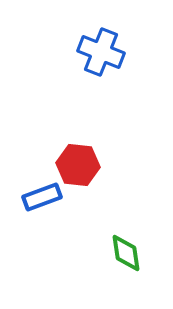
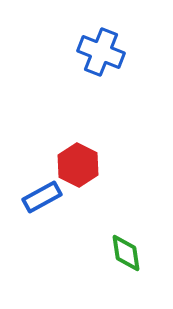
red hexagon: rotated 21 degrees clockwise
blue rectangle: rotated 9 degrees counterclockwise
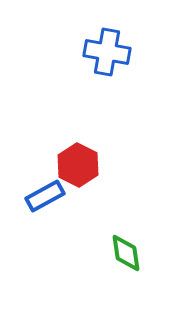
blue cross: moved 6 px right; rotated 12 degrees counterclockwise
blue rectangle: moved 3 px right, 1 px up
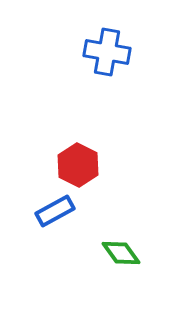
blue rectangle: moved 10 px right, 15 px down
green diamond: moved 5 px left; rotated 27 degrees counterclockwise
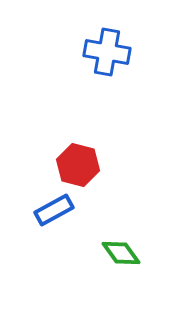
red hexagon: rotated 12 degrees counterclockwise
blue rectangle: moved 1 px left, 1 px up
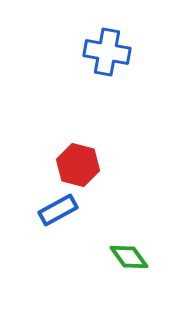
blue rectangle: moved 4 px right
green diamond: moved 8 px right, 4 px down
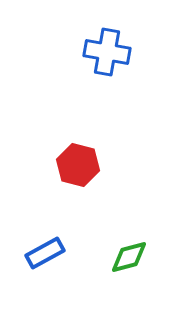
blue rectangle: moved 13 px left, 43 px down
green diamond: rotated 69 degrees counterclockwise
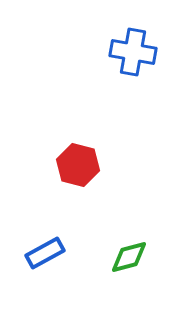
blue cross: moved 26 px right
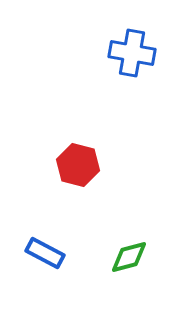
blue cross: moved 1 px left, 1 px down
blue rectangle: rotated 57 degrees clockwise
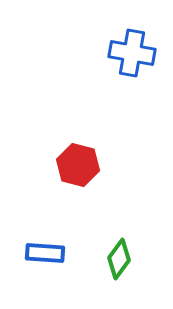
blue rectangle: rotated 24 degrees counterclockwise
green diamond: moved 10 px left, 2 px down; rotated 39 degrees counterclockwise
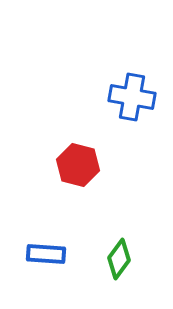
blue cross: moved 44 px down
blue rectangle: moved 1 px right, 1 px down
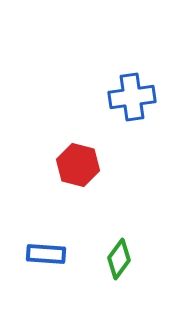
blue cross: rotated 18 degrees counterclockwise
